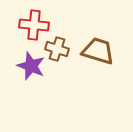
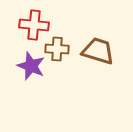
brown cross: rotated 15 degrees counterclockwise
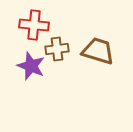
brown cross: rotated 10 degrees counterclockwise
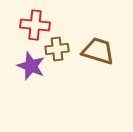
red cross: moved 1 px right
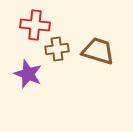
purple star: moved 3 px left, 8 px down
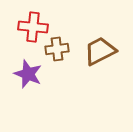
red cross: moved 2 px left, 2 px down
brown trapezoid: moved 2 px right; rotated 44 degrees counterclockwise
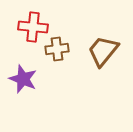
brown trapezoid: moved 3 px right; rotated 24 degrees counterclockwise
purple star: moved 5 px left, 5 px down
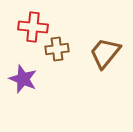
brown trapezoid: moved 2 px right, 2 px down
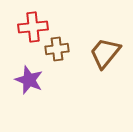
red cross: rotated 12 degrees counterclockwise
purple star: moved 6 px right, 1 px down
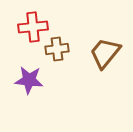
purple star: rotated 16 degrees counterclockwise
